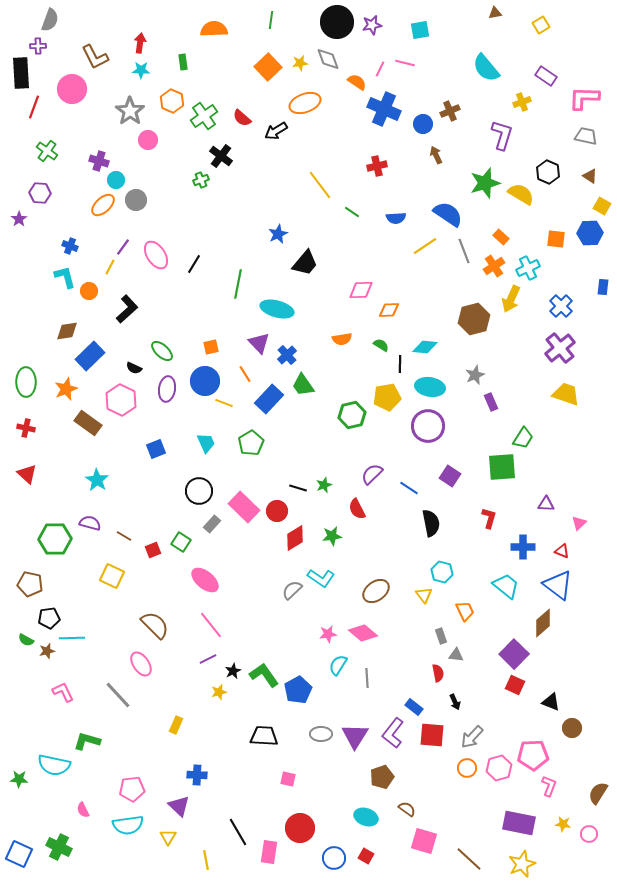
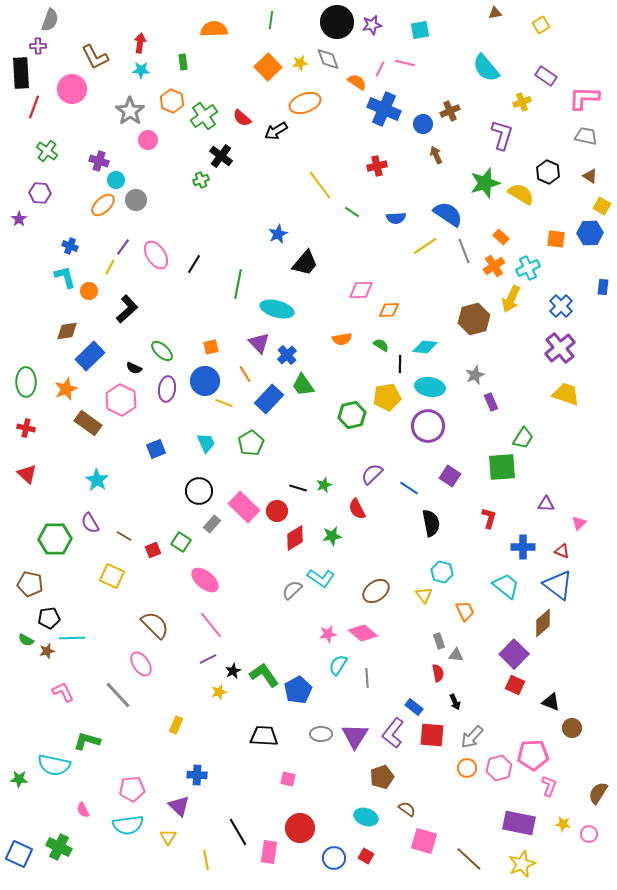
purple semicircle at (90, 523): rotated 135 degrees counterclockwise
gray rectangle at (441, 636): moved 2 px left, 5 px down
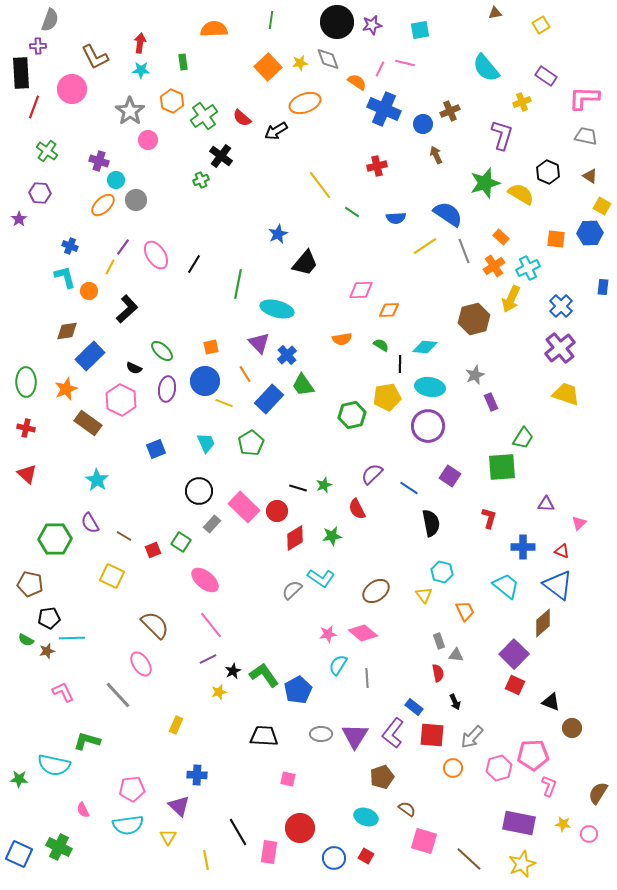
orange circle at (467, 768): moved 14 px left
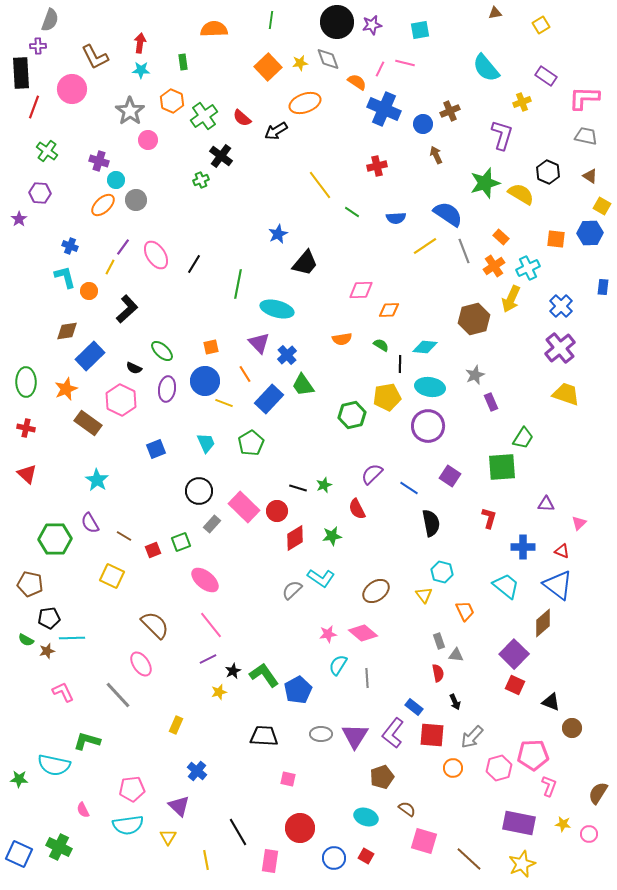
green square at (181, 542): rotated 36 degrees clockwise
blue cross at (197, 775): moved 4 px up; rotated 36 degrees clockwise
pink rectangle at (269, 852): moved 1 px right, 9 px down
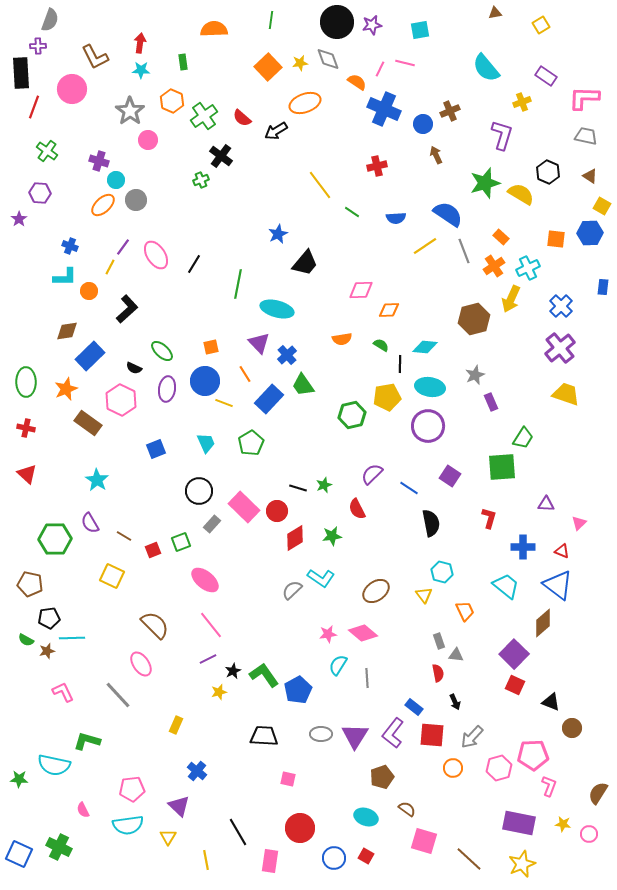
cyan L-shape at (65, 277): rotated 105 degrees clockwise
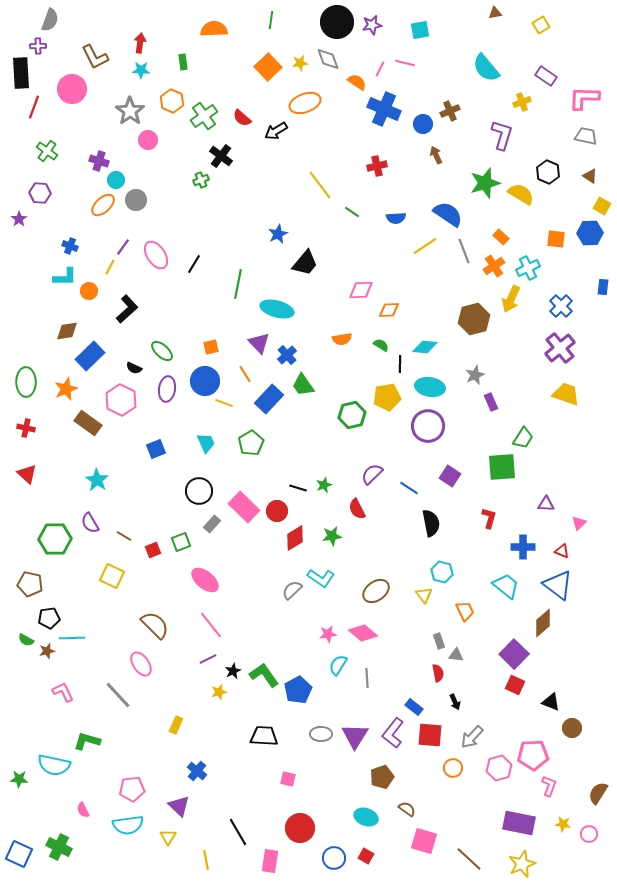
red square at (432, 735): moved 2 px left
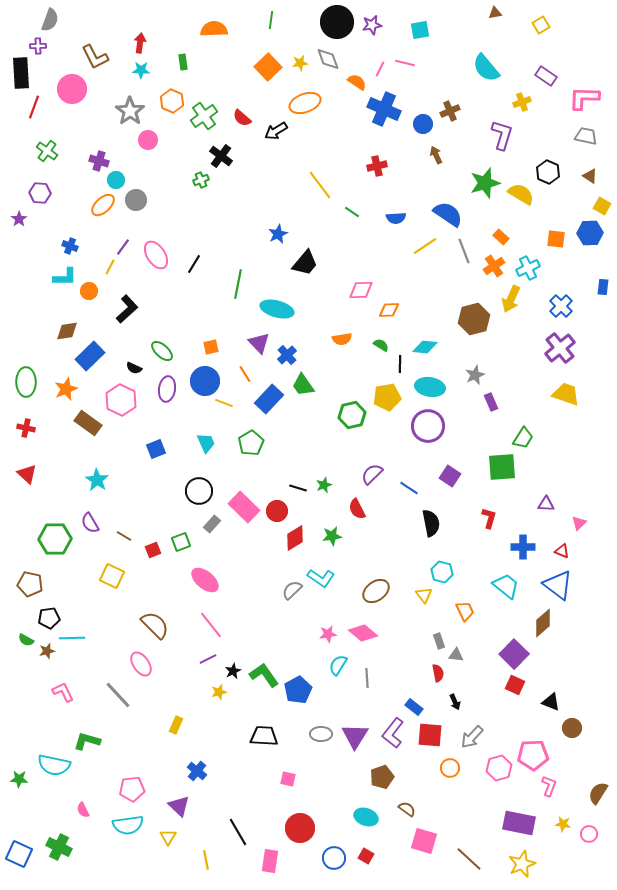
orange circle at (453, 768): moved 3 px left
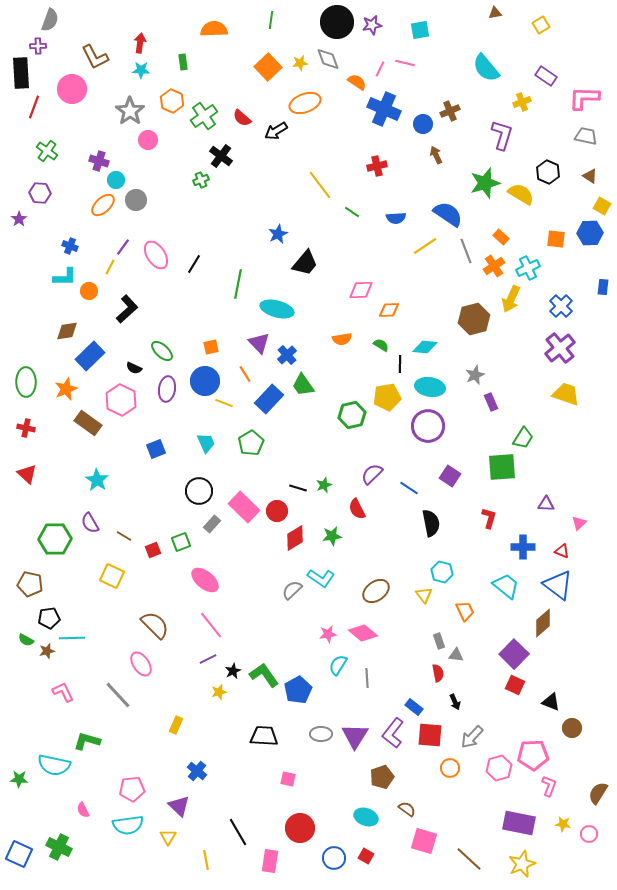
gray line at (464, 251): moved 2 px right
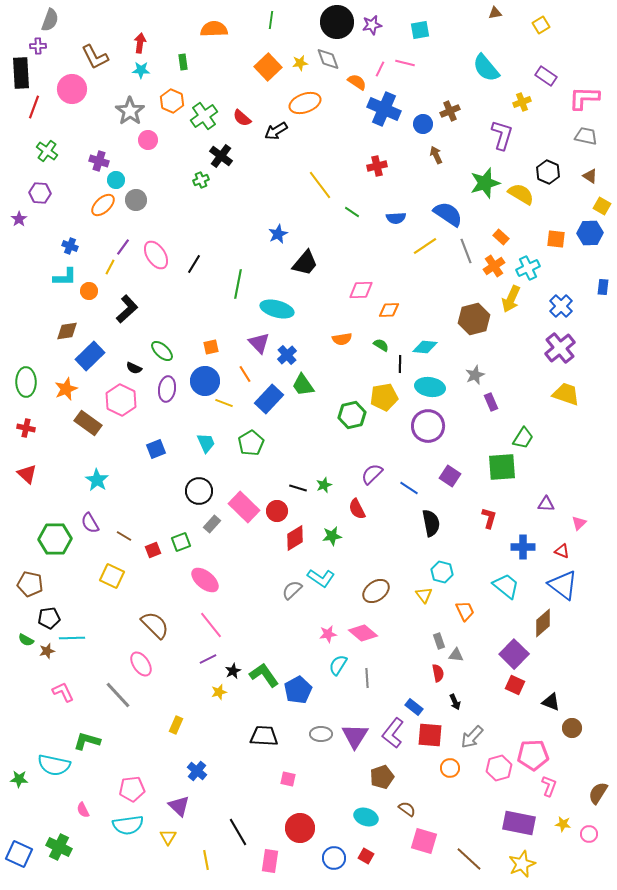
yellow pentagon at (387, 397): moved 3 px left
blue triangle at (558, 585): moved 5 px right
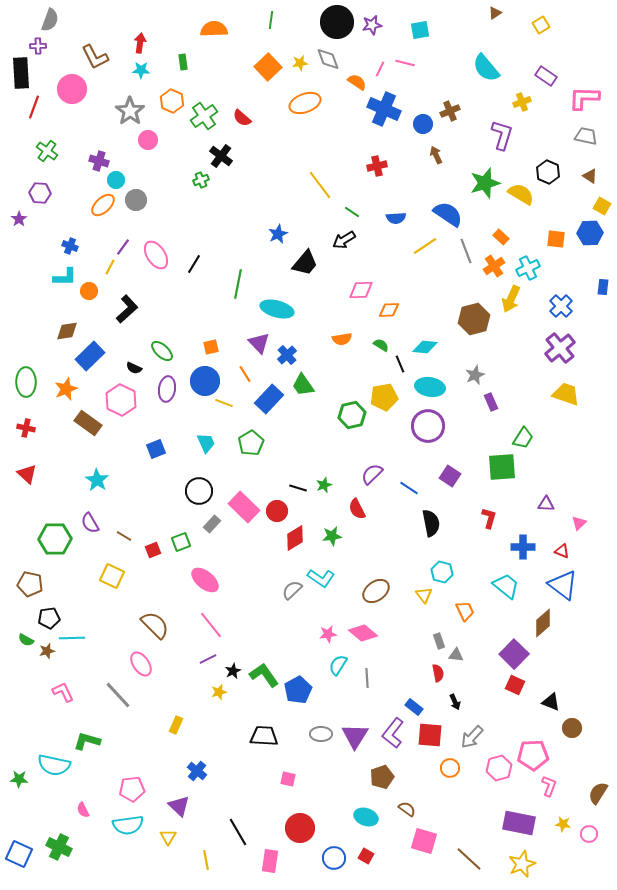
brown triangle at (495, 13): rotated 24 degrees counterclockwise
black arrow at (276, 131): moved 68 px right, 109 px down
black line at (400, 364): rotated 24 degrees counterclockwise
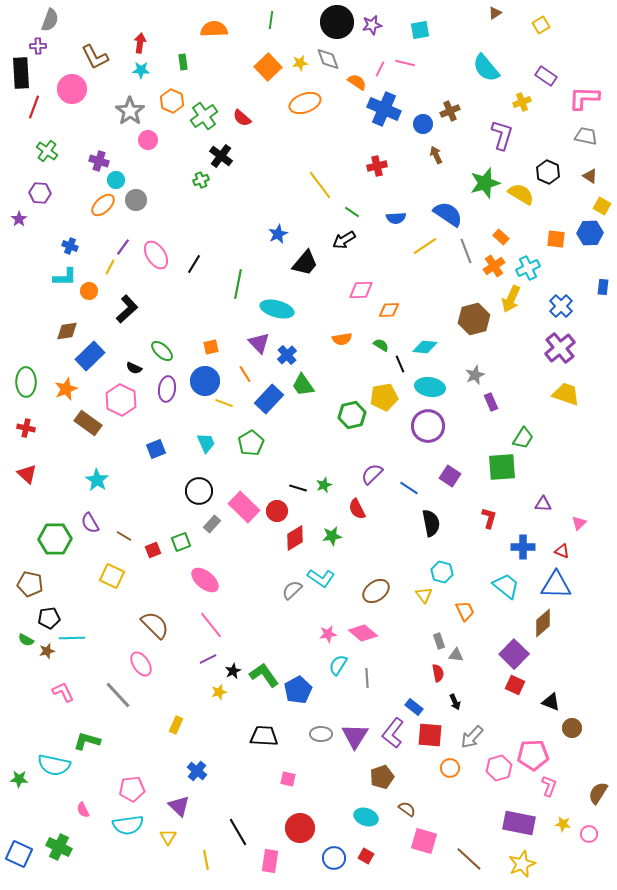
purple triangle at (546, 504): moved 3 px left
blue triangle at (563, 585): moved 7 px left; rotated 36 degrees counterclockwise
